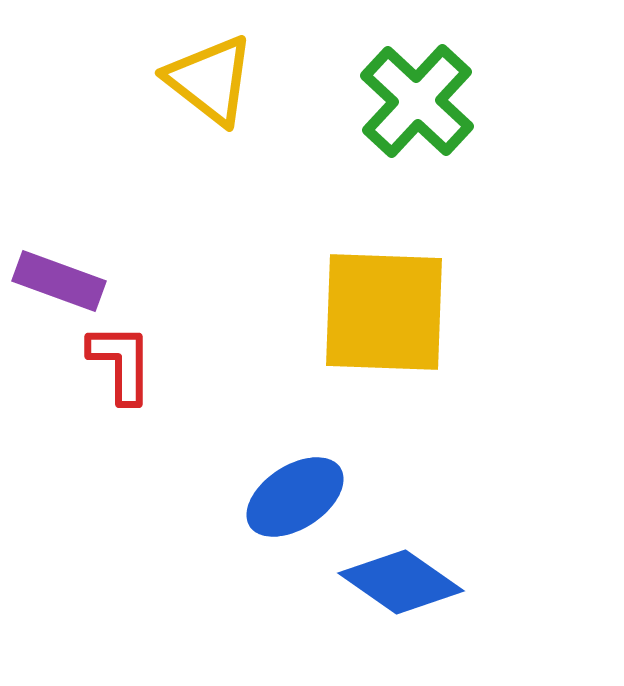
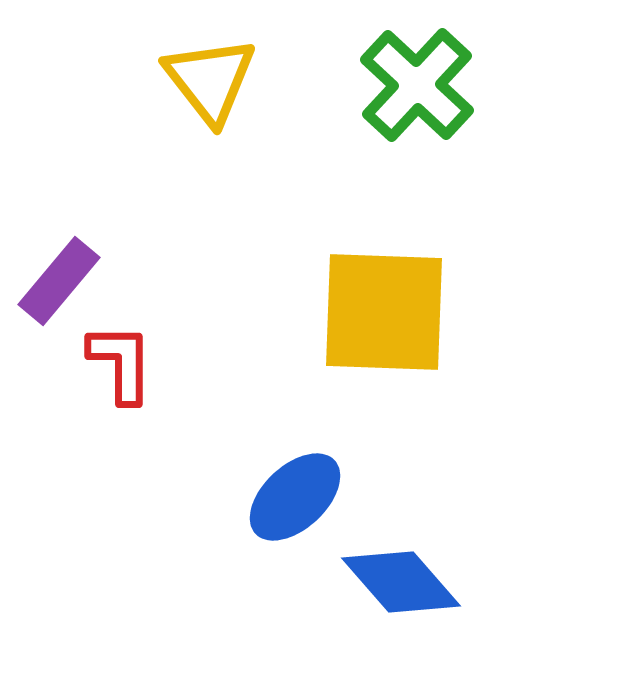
yellow triangle: rotated 14 degrees clockwise
green cross: moved 16 px up
purple rectangle: rotated 70 degrees counterclockwise
blue ellipse: rotated 10 degrees counterclockwise
blue diamond: rotated 14 degrees clockwise
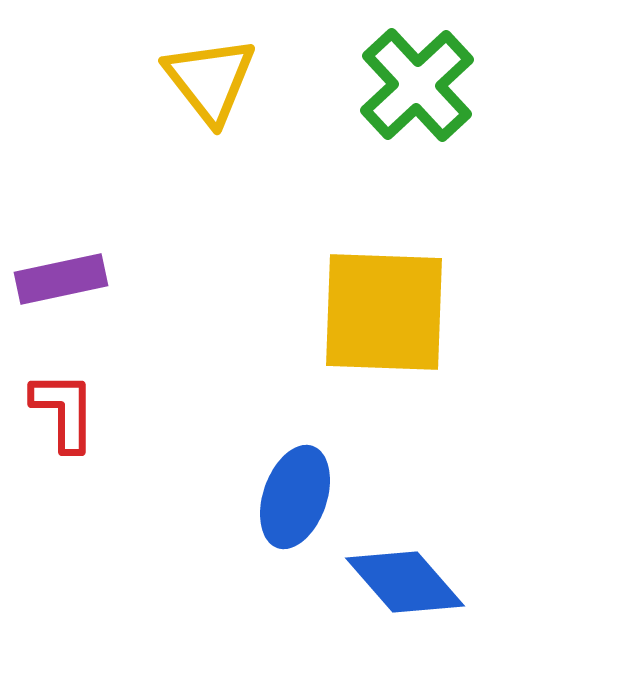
green cross: rotated 4 degrees clockwise
purple rectangle: moved 2 px right, 2 px up; rotated 38 degrees clockwise
red L-shape: moved 57 px left, 48 px down
blue ellipse: rotated 28 degrees counterclockwise
blue diamond: moved 4 px right
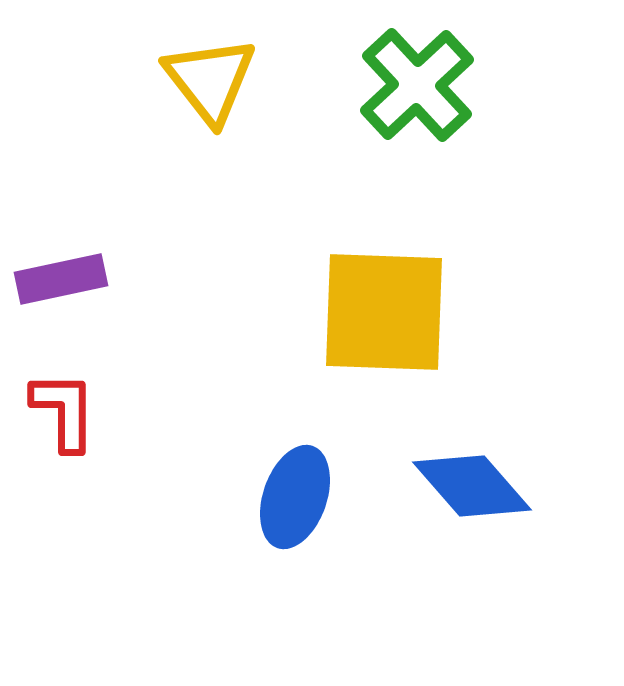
blue diamond: moved 67 px right, 96 px up
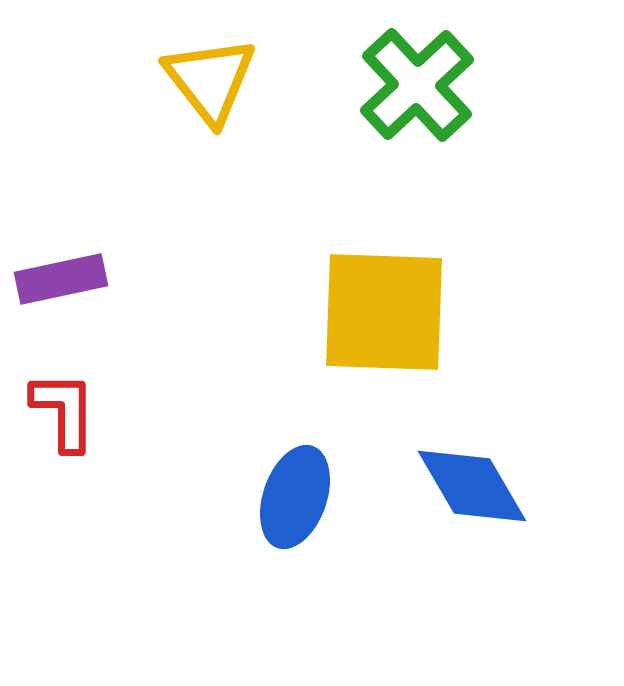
blue diamond: rotated 11 degrees clockwise
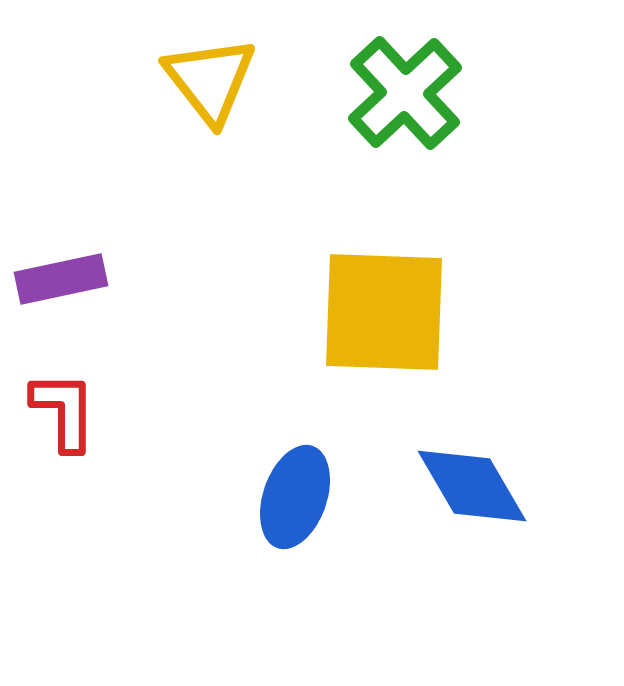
green cross: moved 12 px left, 8 px down
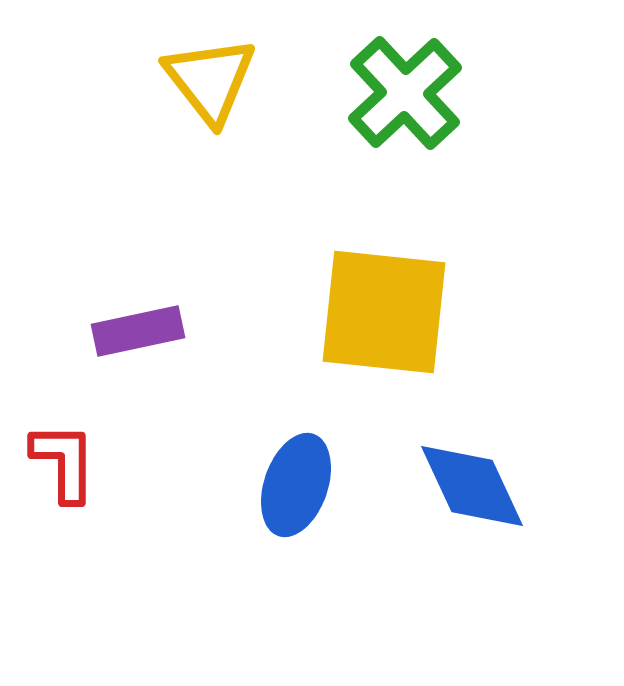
purple rectangle: moved 77 px right, 52 px down
yellow square: rotated 4 degrees clockwise
red L-shape: moved 51 px down
blue diamond: rotated 5 degrees clockwise
blue ellipse: moved 1 px right, 12 px up
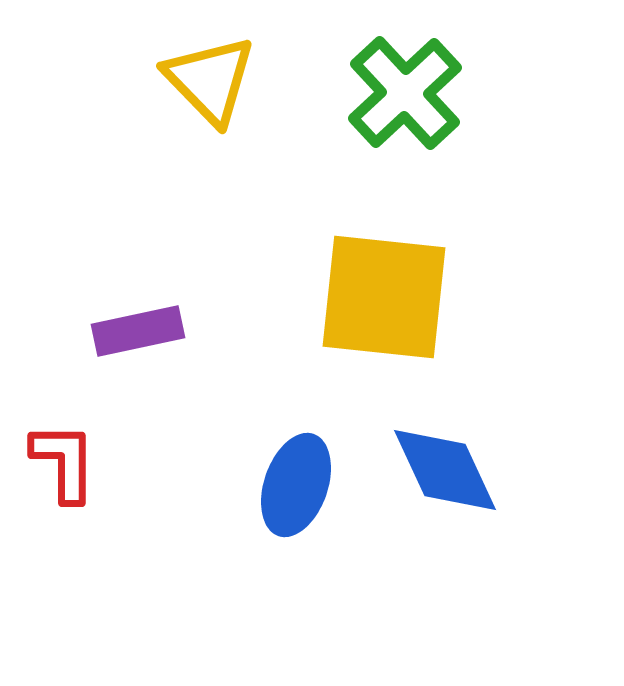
yellow triangle: rotated 6 degrees counterclockwise
yellow square: moved 15 px up
blue diamond: moved 27 px left, 16 px up
